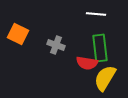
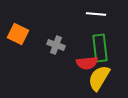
red semicircle: rotated 15 degrees counterclockwise
yellow semicircle: moved 6 px left
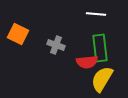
red semicircle: moved 1 px up
yellow semicircle: moved 3 px right, 1 px down
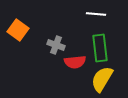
orange square: moved 4 px up; rotated 10 degrees clockwise
red semicircle: moved 12 px left
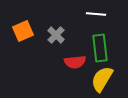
orange square: moved 5 px right, 1 px down; rotated 30 degrees clockwise
gray cross: moved 10 px up; rotated 24 degrees clockwise
